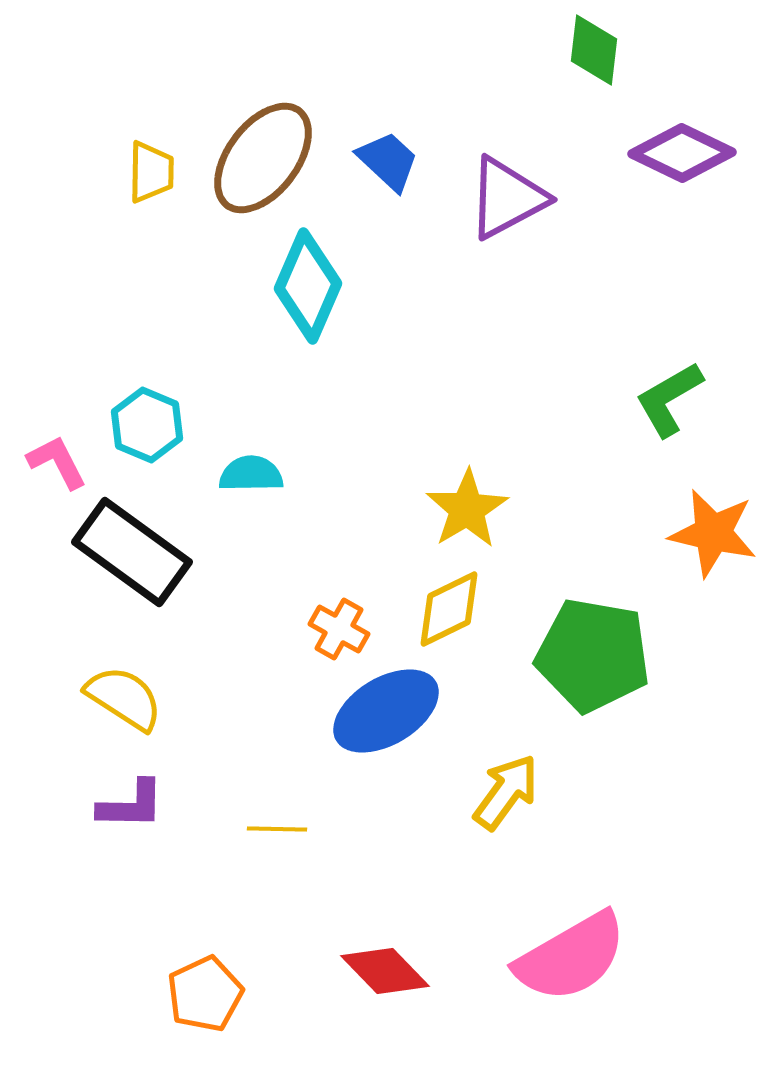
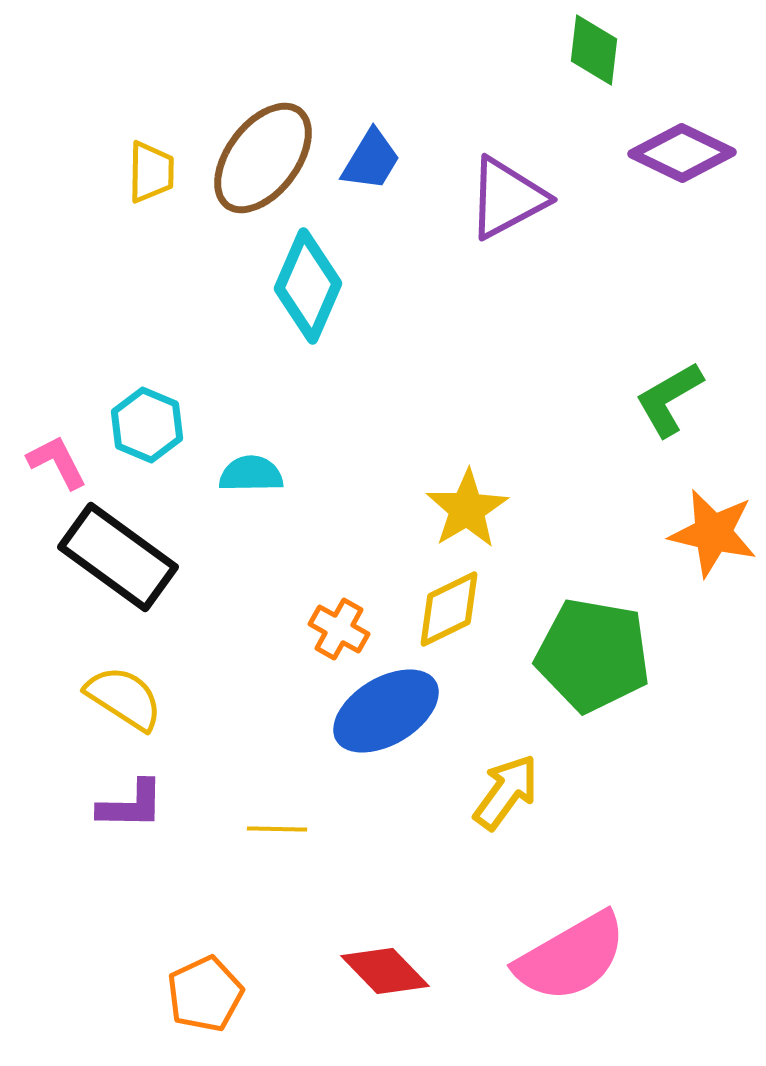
blue trapezoid: moved 17 px left, 1 px up; rotated 78 degrees clockwise
black rectangle: moved 14 px left, 5 px down
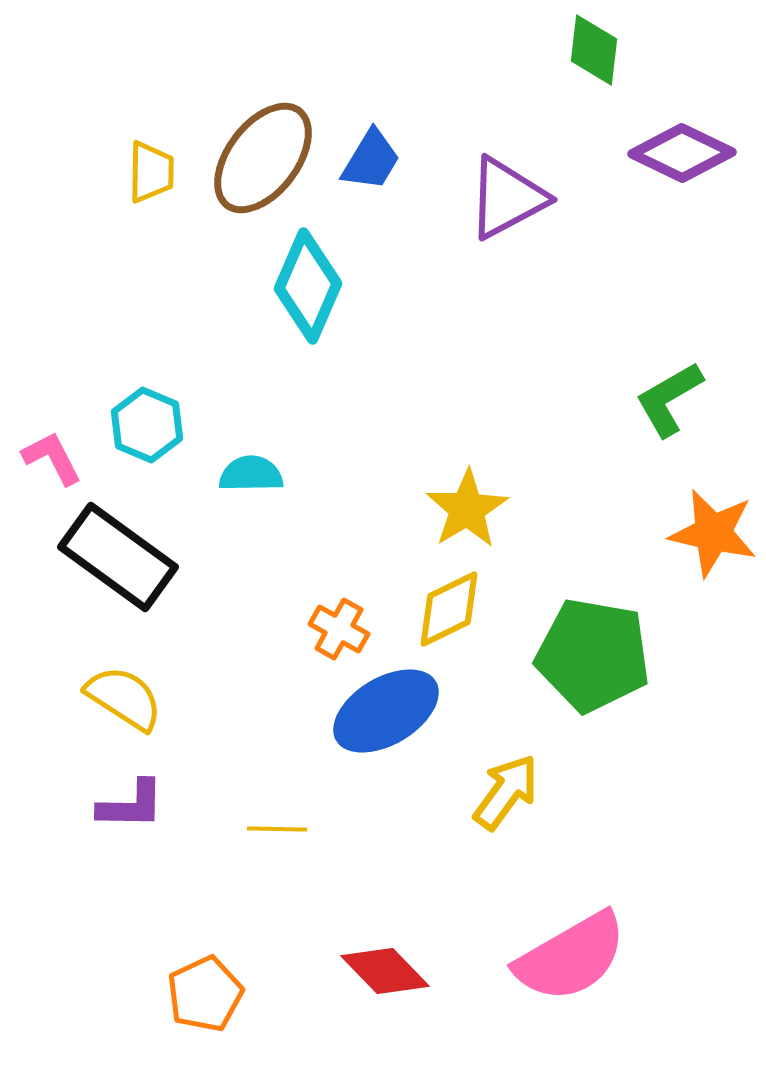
pink L-shape: moved 5 px left, 4 px up
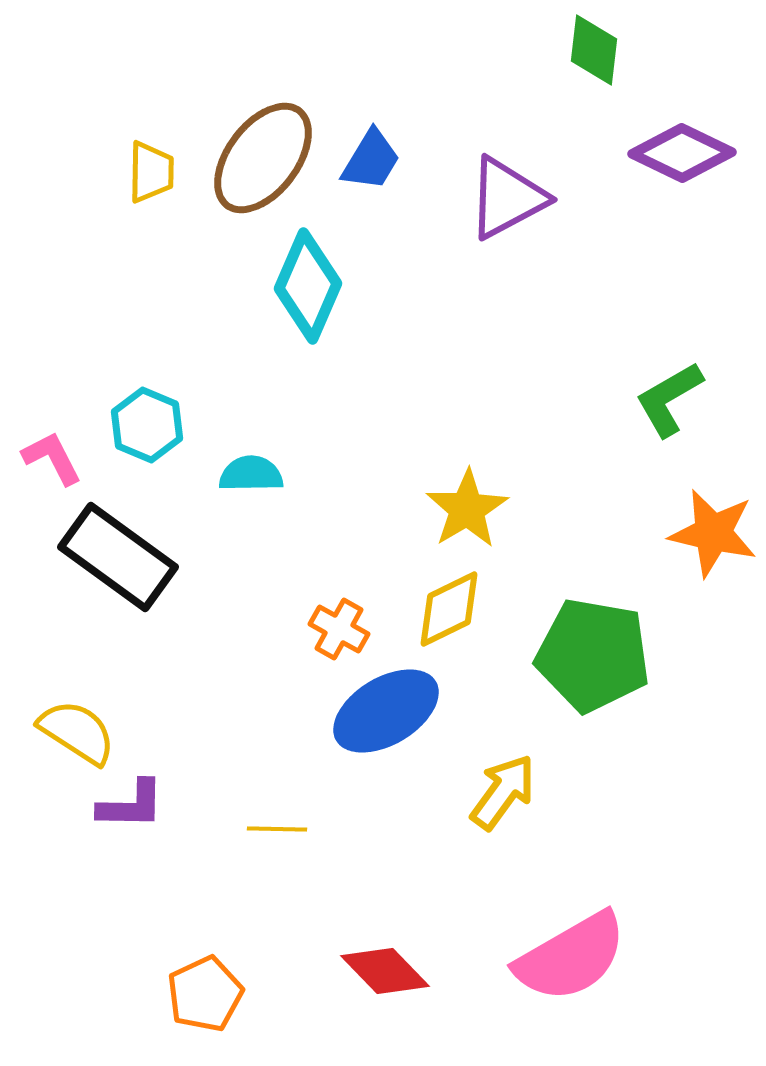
yellow semicircle: moved 47 px left, 34 px down
yellow arrow: moved 3 px left
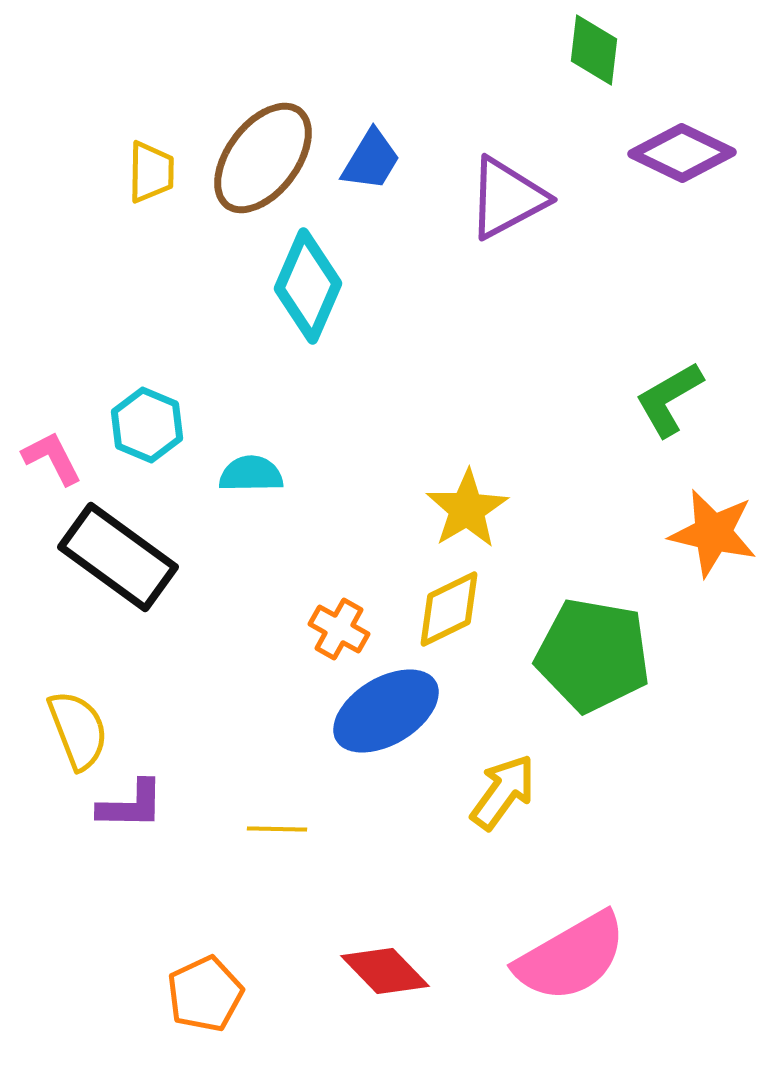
yellow semicircle: moved 1 px right, 2 px up; rotated 36 degrees clockwise
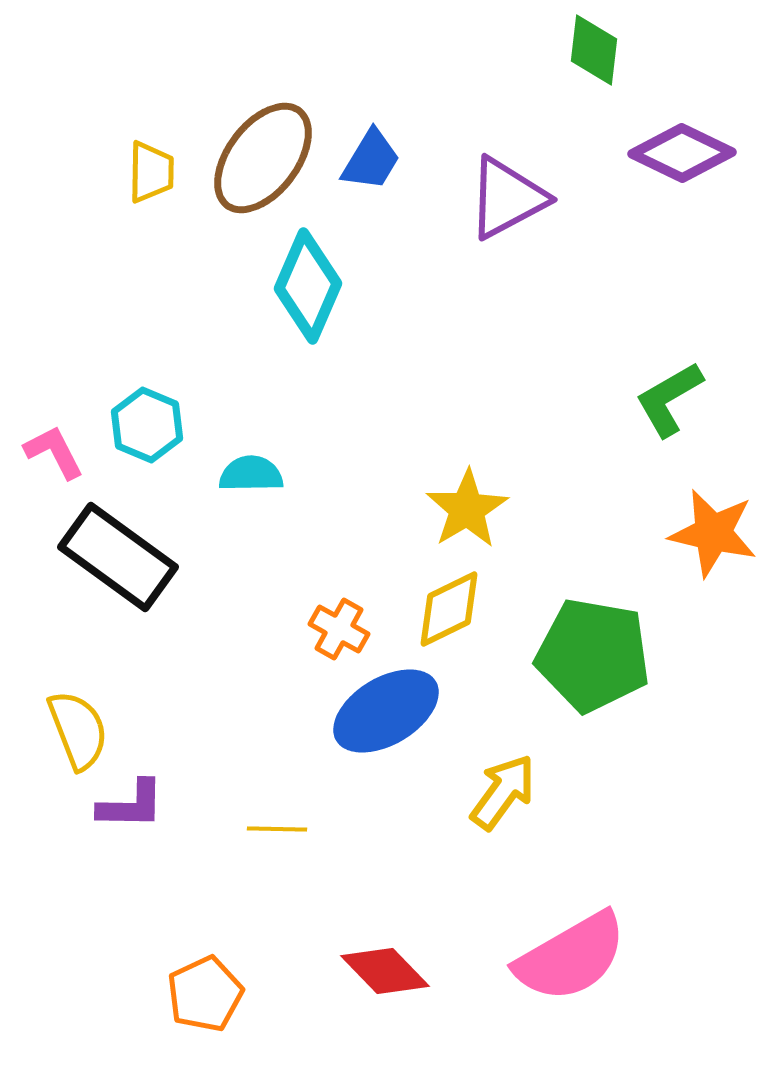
pink L-shape: moved 2 px right, 6 px up
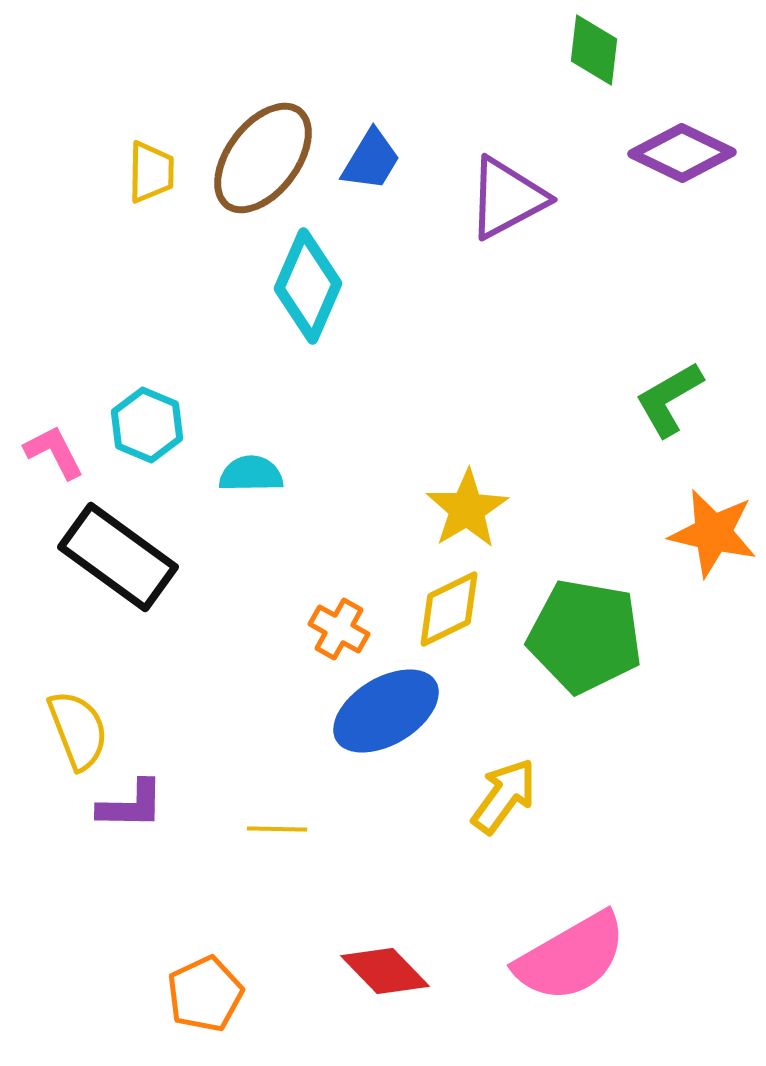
green pentagon: moved 8 px left, 19 px up
yellow arrow: moved 1 px right, 4 px down
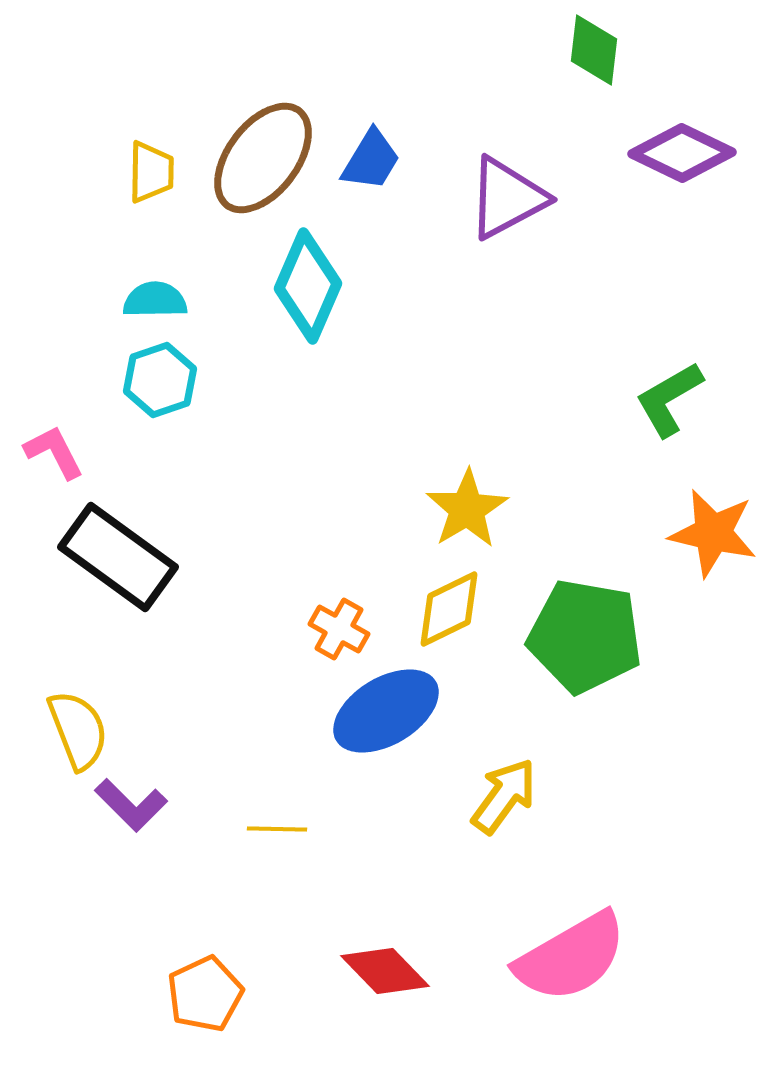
cyan hexagon: moved 13 px right, 45 px up; rotated 18 degrees clockwise
cyan semicircle: moved 96 px left, 174 px up
purple L-shape: rotated 44 degrees clockwise
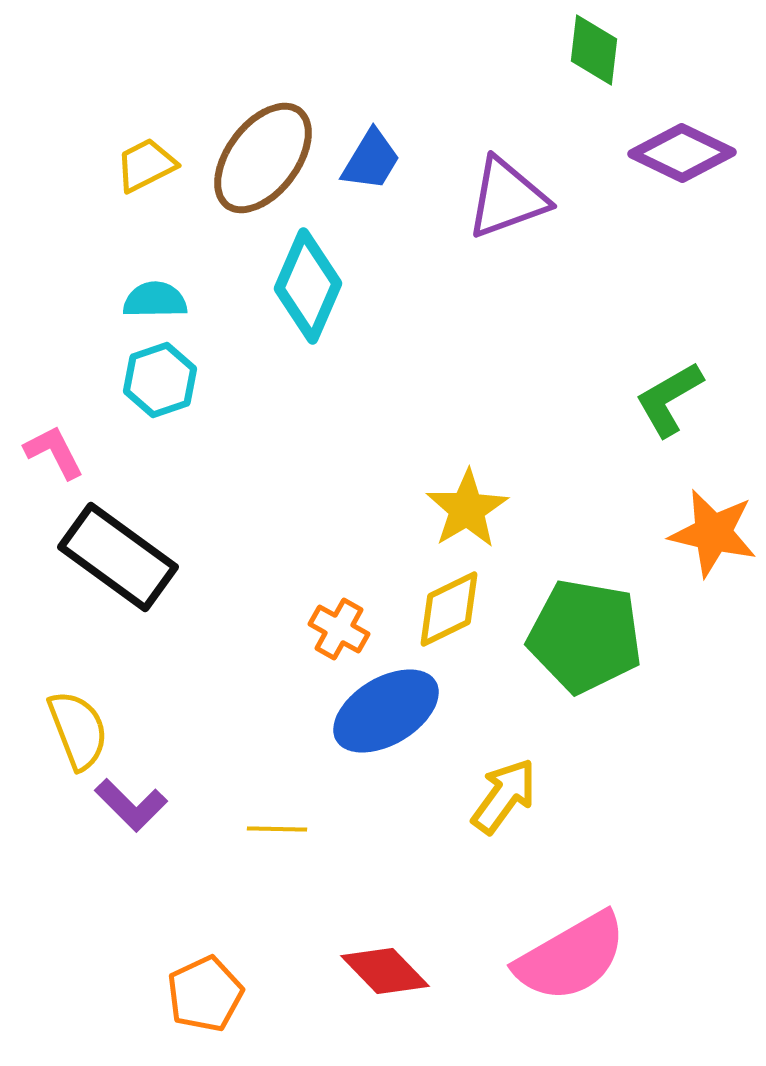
yellow trapezoid: moved 5 px left, 7 px up; rotated 118 degrees counterclockwise
purple triangle: rotated 8 degrees clockwise
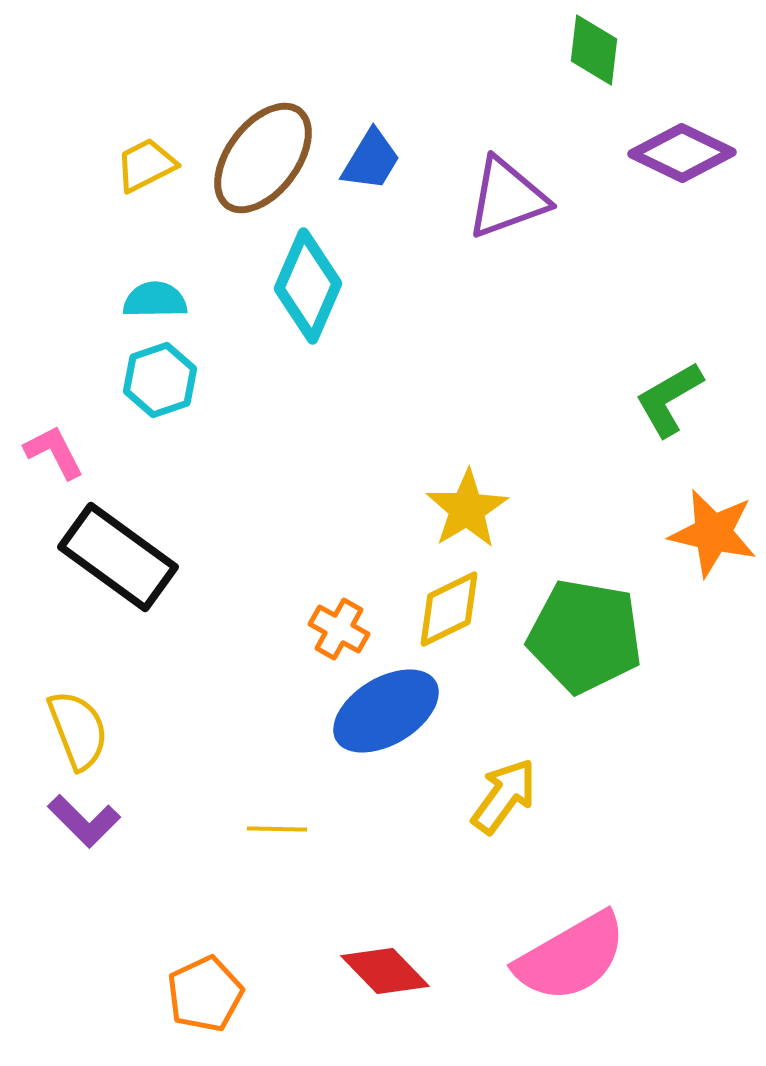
purple L-shape: moved 47 px left, 16 px down
